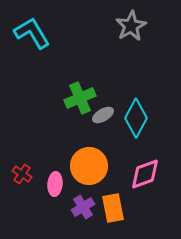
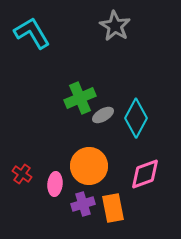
gray star: moved 16 px left; rotated 12 degrees counterclockwise
purple cross: moved 3 px up; rotated 15 degrees clockwise
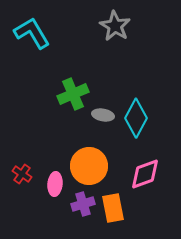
green cross: moved 7 px left, 4 px up
gray ellipse: rotated 40 degrees clockwise
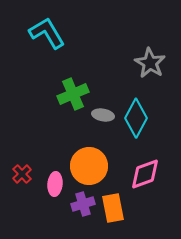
gray star: moved 35 px right, 37 px down
cyan L-shape: moved 15 px right
red cross: rotated 12 degrees clockwise
